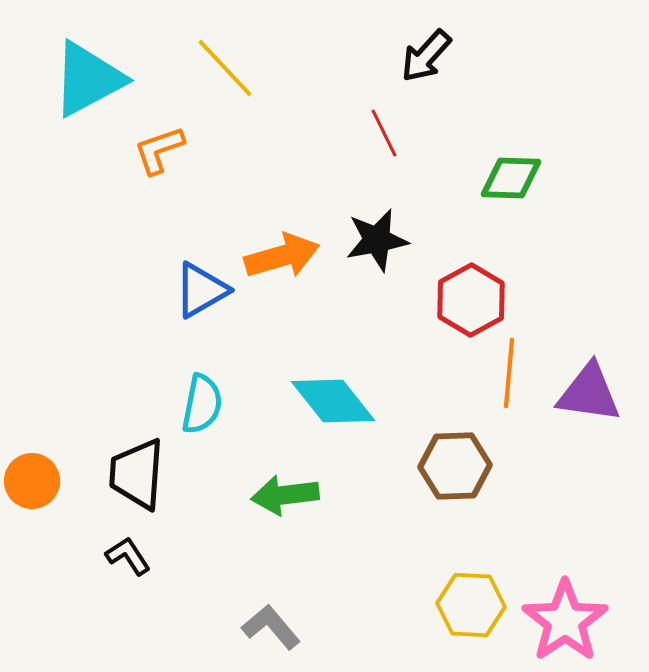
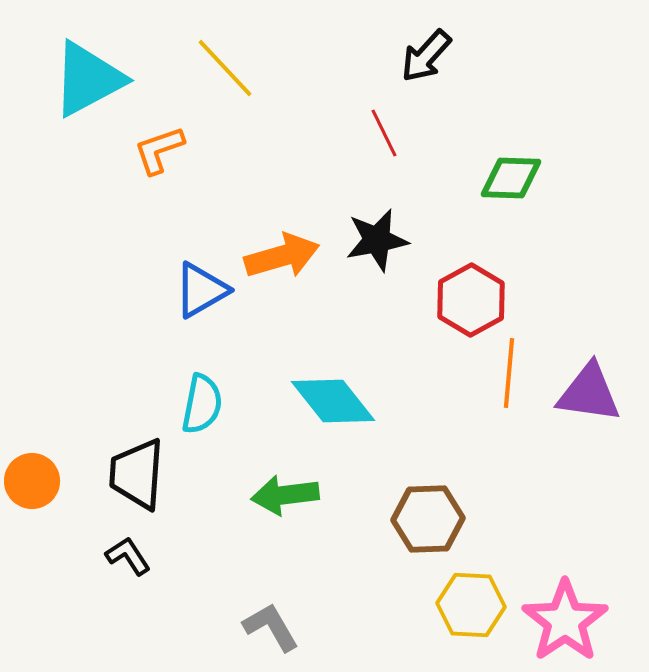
brown hexagon: moved 27 px left, 53 px down
gray L-shape: rotated 10 degrees clockwise
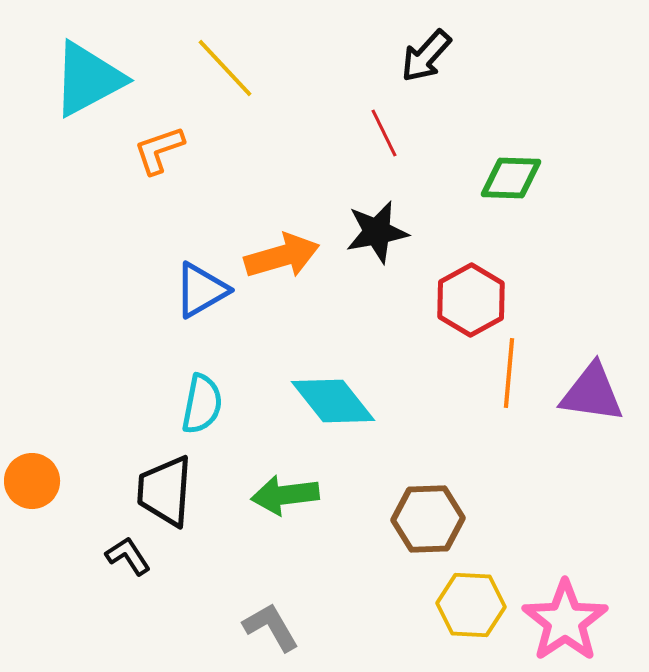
black star: moved 8 px up
purple triangle: moved 3 px right
black trapezoid: moved 28 px right, 17 px down
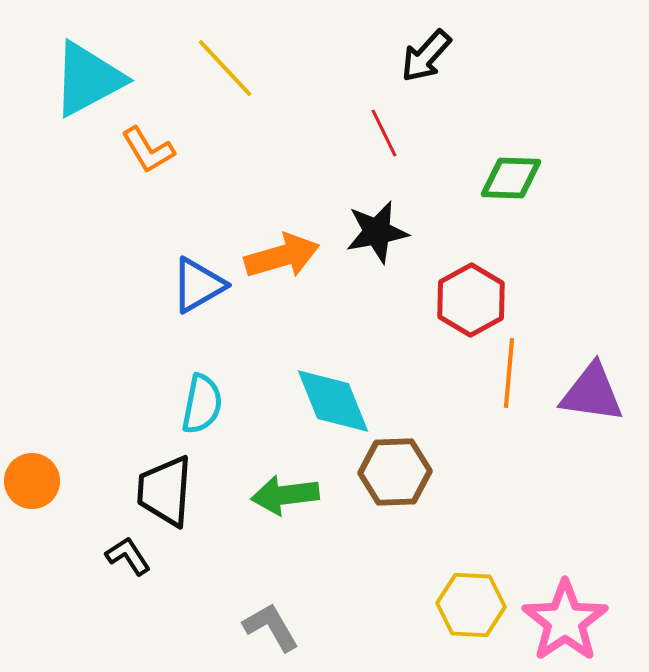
orange L-shape: moved 11 px left; rotated 102 degrees counterclockwise
blue triangle: moved 3 px left, 5 px up
cyan diamond: rotated 16 degrees clockwise
brown hexagon: moved 33 px left, 47 px up
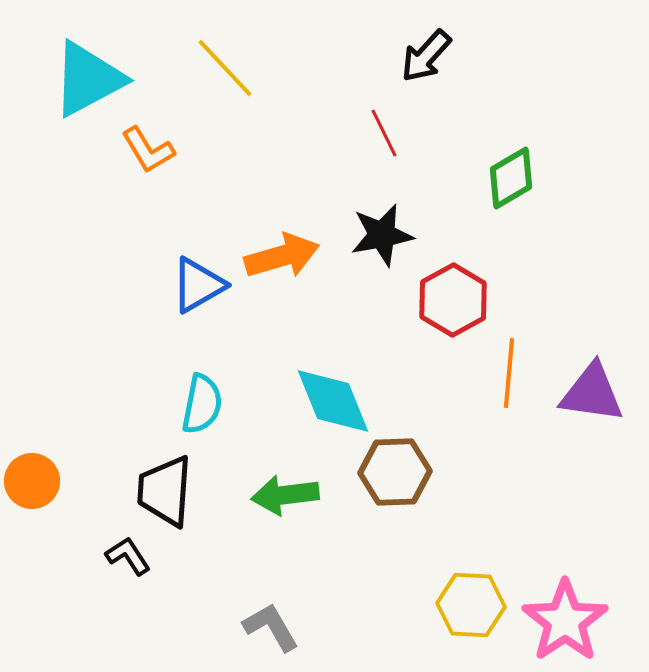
green diamond: rotated 32 degrees counterclockwise
black star: moved 5 px right, 3 px down
red hexagon: moved 18 px left
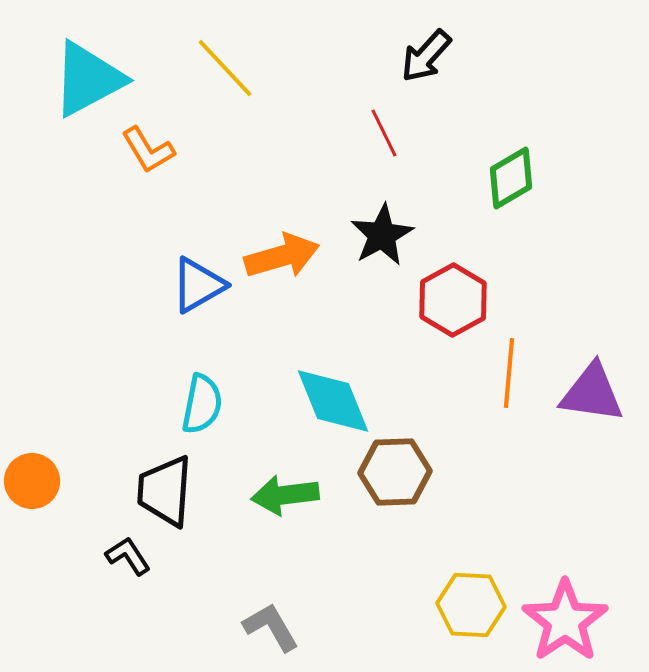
black star: rotated 18 degrees counterclockwise
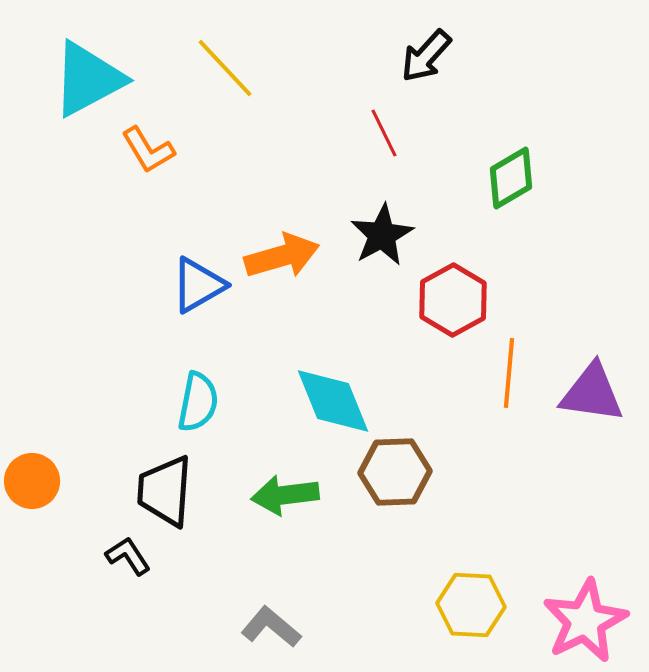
cyan semicircle: moved 4 px left, 2 px up
pink star: moved 20 px right; rotated 8 degrees clockwise
gray L-shape: rotated 20 degrees counterclockwise
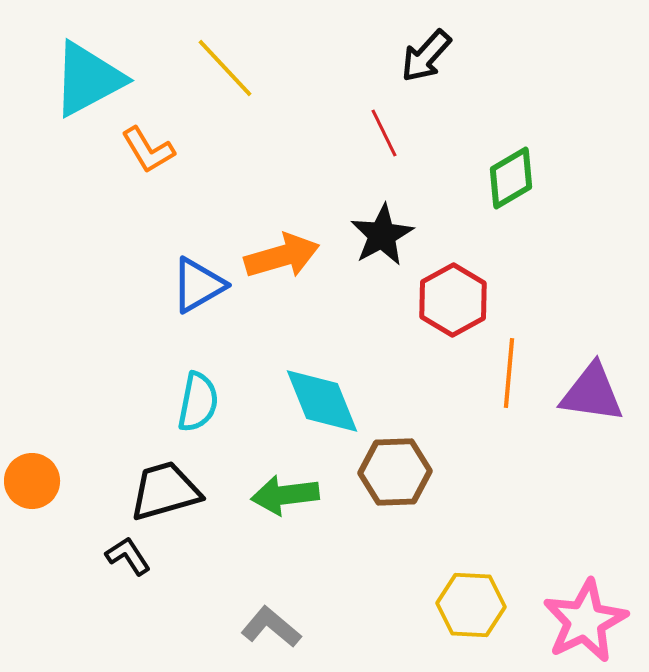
cyan diamond: moved 11 px left
black trapezoid: rotated 70 degrees clockwise
